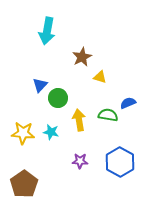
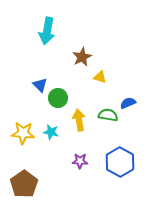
blue triangle: rotated 28 degrees counterclockwise
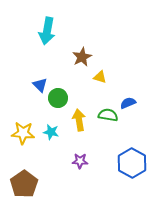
blue hexagon: moved 12 px right, 1 px down
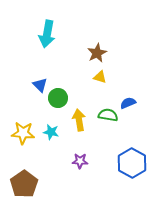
cyan arrow: moved 3 px down
brown star: moved 15 px right, 4 px up
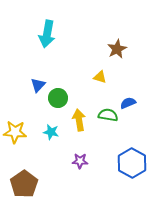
brown star: moved 20 px right, 4 px up
blue triangle: moved 2 px left; rotated 28 degrees clockwise
yellow star: moved 8 px left, 1 px up
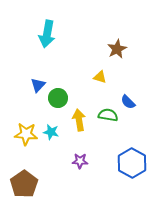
blue semicircle: moved 1 px up; rotated 112 degrees counterclockwise
yellow star: moved 11 px right, 2 px down
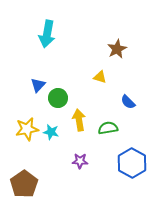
green semicircle: moved 13 px down; rotated 18 degrees counterclockwise
yellow star: moved 1 px right, 5 px up; rotated 15 degrees counterclockwise
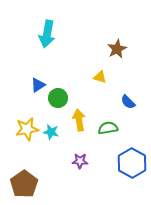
blue triangle: rotated 14 degrees clockwise
